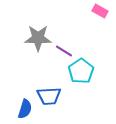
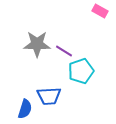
gray star: moved 1 px left, 6 px down
cyan pentagon: rotated 15 degrees clockwise
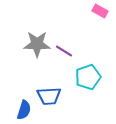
cyan pentagon: moved 7 px right, 6 px down
blue semicircle: moved 1 px left, 1 px down
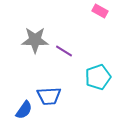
gray star: moved 2 px left, 4 px up
cyan pentagon: moved 10 px right
blue semicircle: rotated 18 degrees clockwise
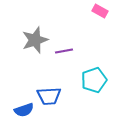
gray star: rotated 20 degrees counterclockwise
purple line: rotated 42 degrees counterclockwise
cyan pentagon: moved 4 px left, 3 px down
blue semicircle: rotated 36 degrees clockwise
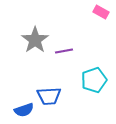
pink rectangle: moved 1 px right, 1 px down
gray star: rotated 16 degrees counterclockwise
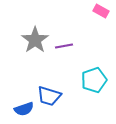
pink rectangle: moved 1 px up
purple line: moved 5 px up
blue trapezoid: rotated 20 degrees clockwise
blue semicircle: moved 1 px up
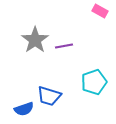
pink rectangle: moved 1 px left
cyan pentagon: moved 2 px down
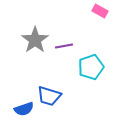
cyan pentagon: moved 3 px left, 15 px up
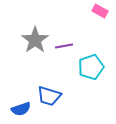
blue semicircle: moved 3 px left
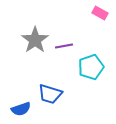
pink rectangle: moved 2 px down
blue trapezoid: moved 1 px right, 2 px up
